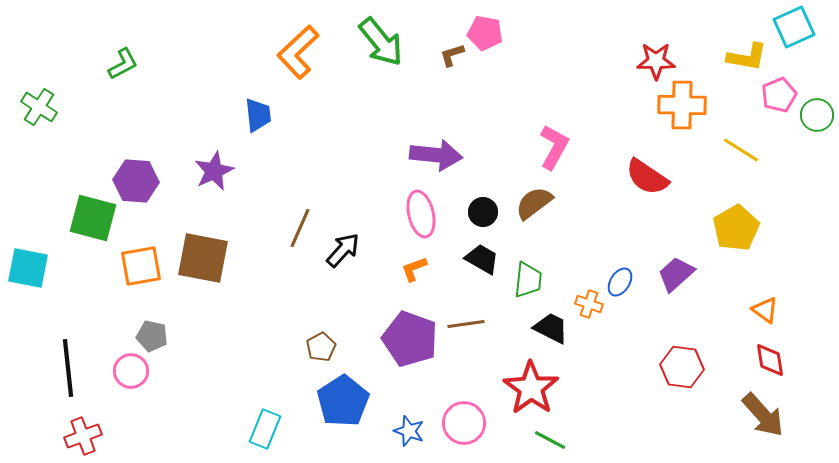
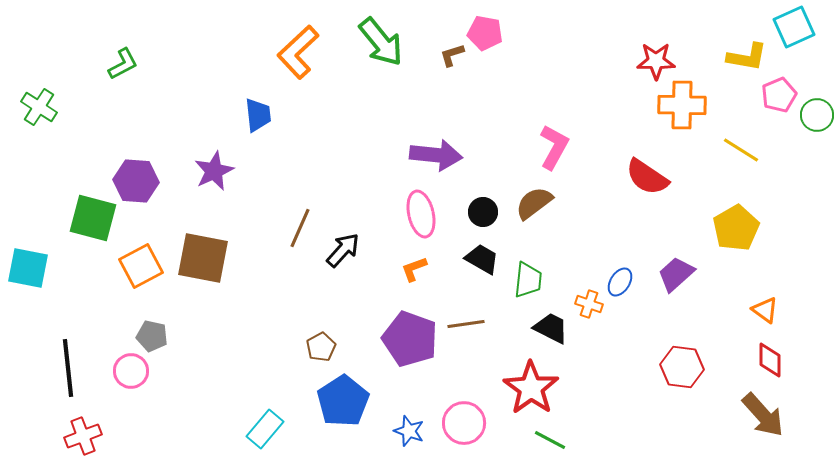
orange square at (141, 266): rotated 18 degrees counterclockwise
red diamond at (770, 360): rotated 9 degrees clockwise
cyan rectangle at (265, 429): rotated 18 degrees clockwise
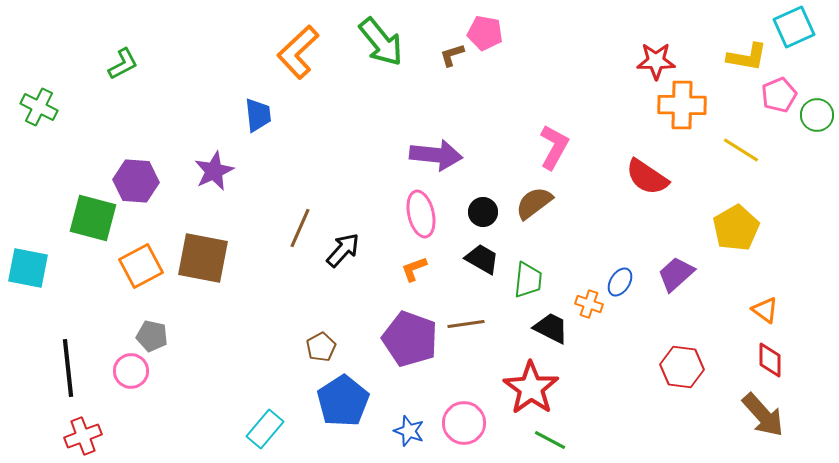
green cross at (39, 107): rotated 6 degrees counterclockwise
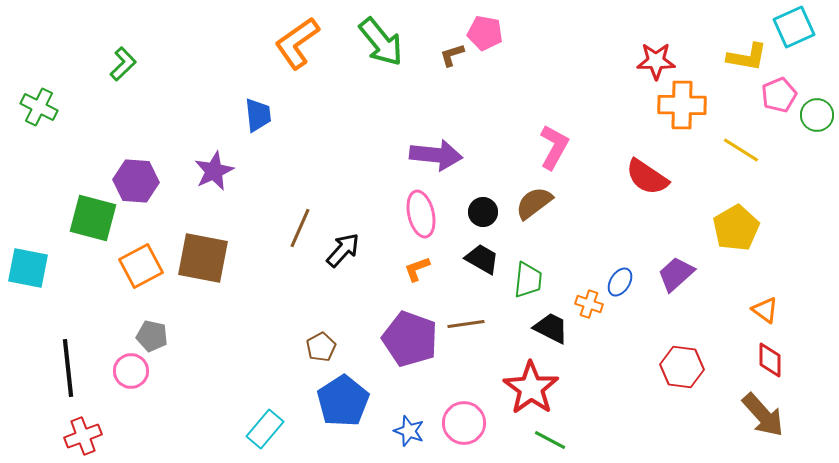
orange L-shape at (298, 52): moved 1 px left, 9 px up; rotated 8 degrees clockwise
green L-shape at (123, 64): rotated 16 degrees counterclockwise
orange L-shape at (414, 269): moved 3 px right
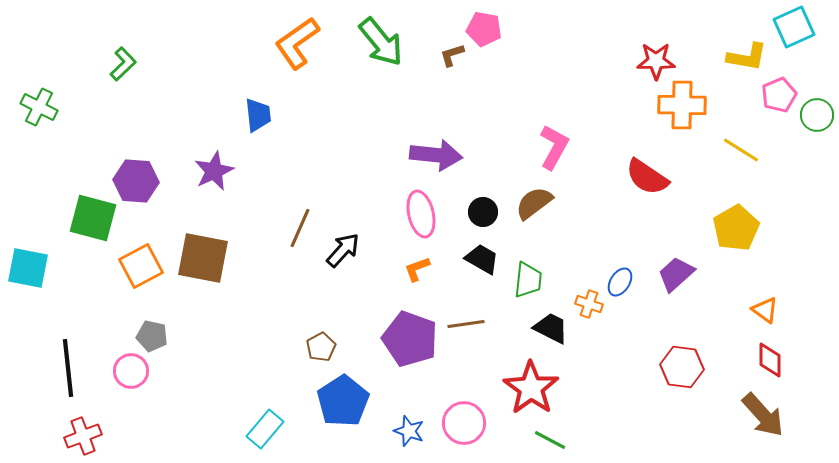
pink pentagon at (485, 33): moved 1 px left, 4 px up
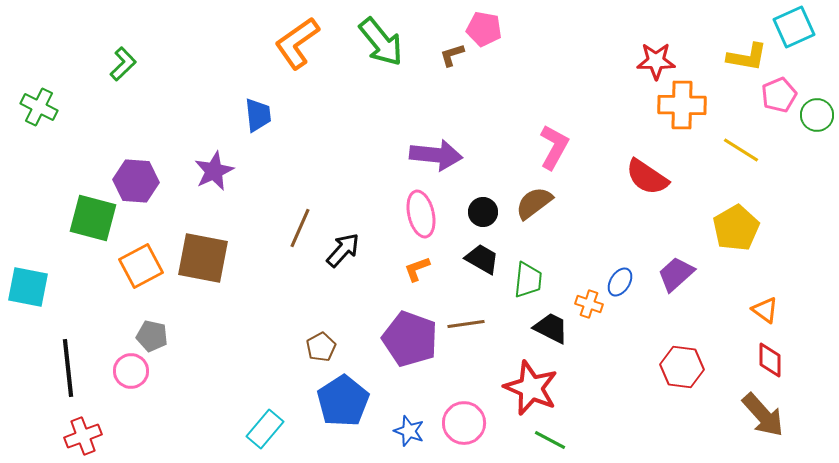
cyan square at (28, 268): moved 19 px down
red star at (531, 388): rotated 12 degrees counterclockwise
